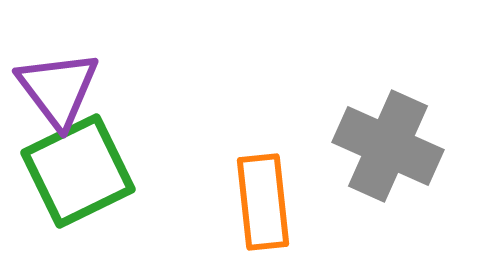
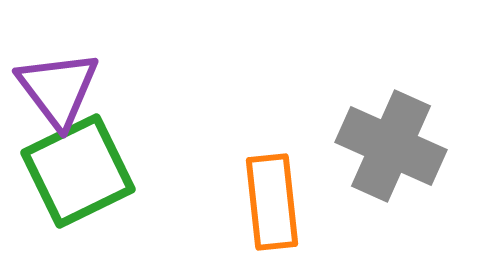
gray cross: moved 3 px right
orange rectangle: moved 9 px right
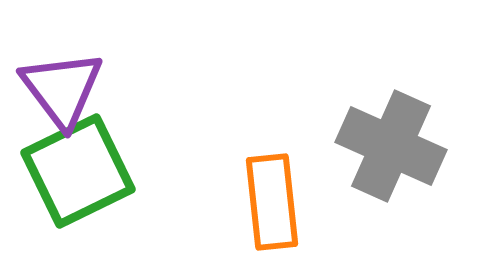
purple triangle: moved 4 px right
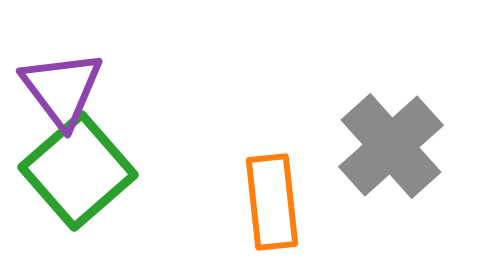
gray cross: rotated 24 degrees clockwise
green square: rotated 15 degrees counterclockwise
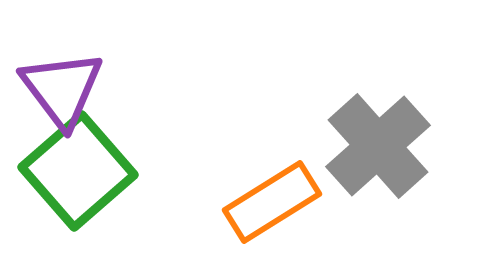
gray cross: moved 13 px left
orange rectangle: rotated 64 degrees clockwise
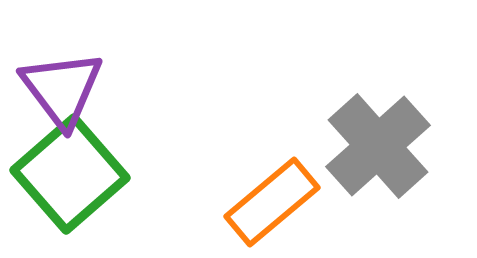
green square: moved 8 px left, 3 px down
orange rectangle: rotated 8 degrees counterclockwise
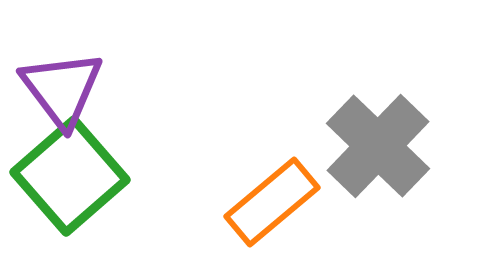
gray cross: rotated 4 degrees counterclockwise
green square: moved 2 px down
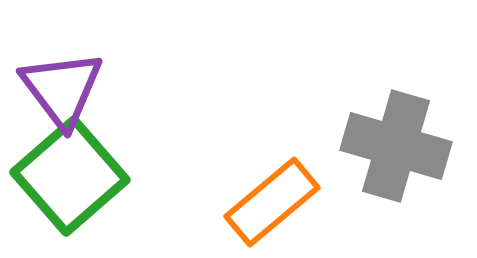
gray cross: moved 18 px right; rotated 28 degrees counterclockwise
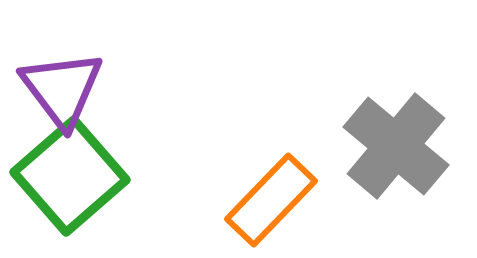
gray cross: rotated 24 degrees clockwise
orange rectangle: moved 1 px left, 2 px up; rotated 6 degrees counterclockwise
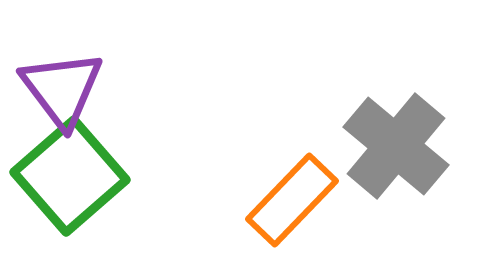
orange rectangle: moved 21 px right
